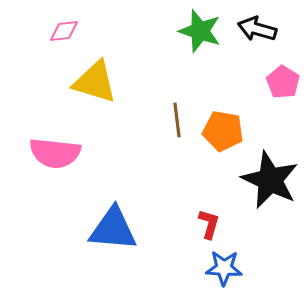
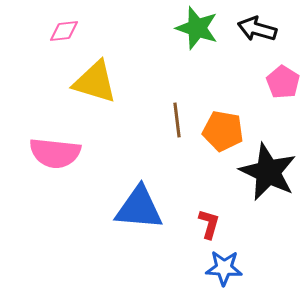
green star: moved 3 px left, 3 px up
black star: moved 2 px left, 8 px up
blue triangle: moved 26 px right, 21 px up
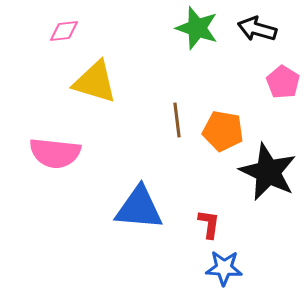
red L-shape: rotated 8 degrees counterclockwise
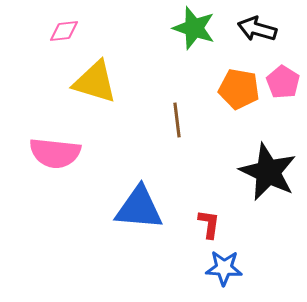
green star: moved 3 px left
orange pentagon: moved 16 px right, 42 px up
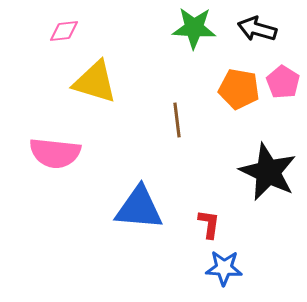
green star: rotated 15 degrees counterclockwise
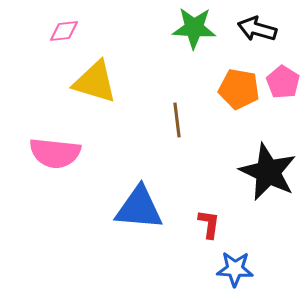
blue star: moved 11 px right, 1 px down
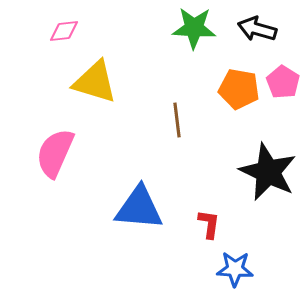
pink semicircle: rotated 108 degrees clockwise
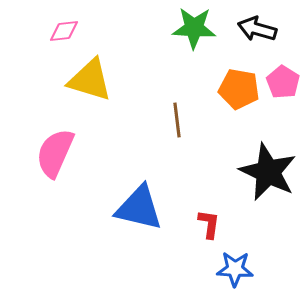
yellow triangle: moved 5 px left, 2 px up
blue triangle: rotated 8 degrees clockwise
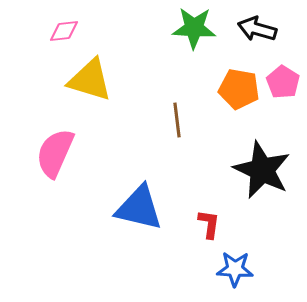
black star: moved 6 px left, 2 px up
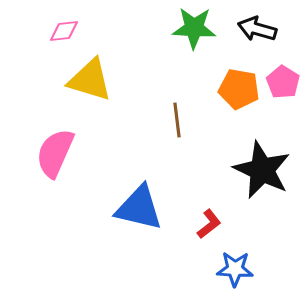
red L-shape: rotated 44 degrees clockwise
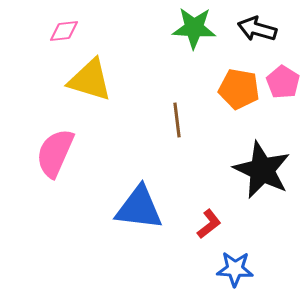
blue triangle: rotated 6 degrees counterclockwise
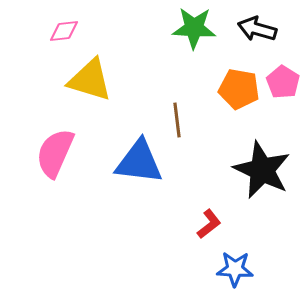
blue triangle: moved 46 px up
